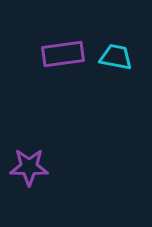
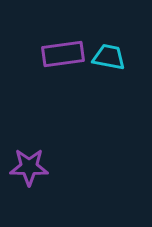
cyan trapezoid: moved 7 px left
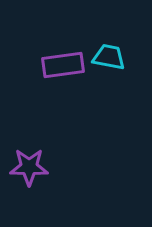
purple rectangle: moved 11 px down
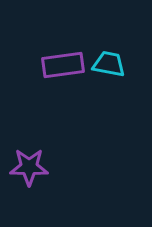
cyan trapezoid: moved 7 px down
